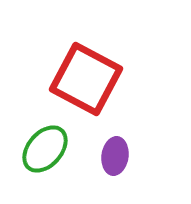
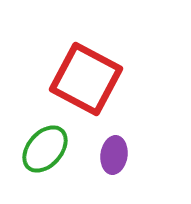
purple ellipse: moved 1 px left, 1 px up
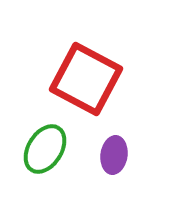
green ellipse: rotated 9 degrees counterclockwise
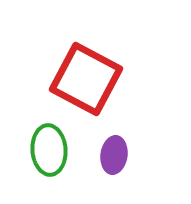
green ellipse: moved 4 px right, 1 px down; rotated 36 degrees counterclockwise
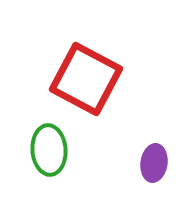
purple ellipse: moved 40 px right, 8 px down
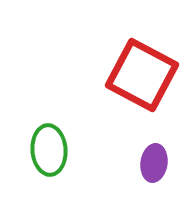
red square: moved 56 px right, 4 px up
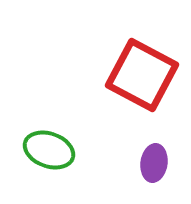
green ellipse: rotated 66 degrees counterclockwise
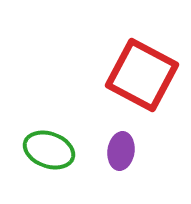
purple ellipse: moved 33 px left, 12 px up
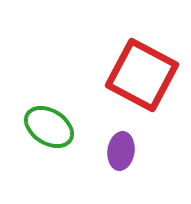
green ellipse: moved 23 px up; rotated 12 degrees clockwise
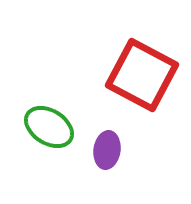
purple ellipse: moved 14 px left, 1 px up
